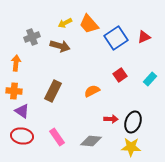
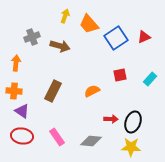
yellow arrow: moved 7 px up; rotated 136 degrees clockwise
red square: rotated 24 degrees clockwise
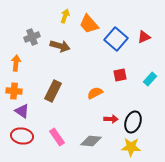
blue square: moved 1 px down; rotated 15 degrees counterclockwise
orange semicircle: moved 3 px right, 2 px down
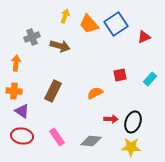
blue square: moved 15 px up; rotated 15 degrees clockwise
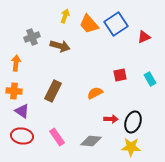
cyan rectangle: rotated 72 degrees counterclockwise
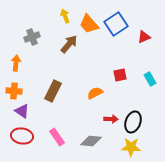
yellow arrow: rotated 40 degrees counterclockwise
brown arrow: moved 9 px right, 2 px up; rotated 66 degrees counterclockwise
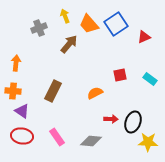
gray cross: moved 7 px right, 9 px up
cyan rectangle: rotated 24 degrees counterclockwise
orange cross: moved 1 px left
yellow star: moved 17 px right, 5 px up
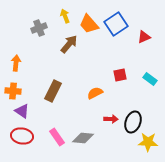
gray diamond: moved 8 px left, 3 px up
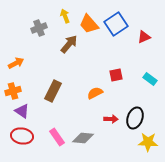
orange arrow: rotated 56 degrees clockwise
red square: moved 4 px left
orange cross: rotated 21 degrees counterclockwise
black ellipse: moved 2 px right, 4 px up
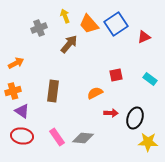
brown rectangle: rotated 20 degrees counterclockwise
red arrow: moved 6 px up
